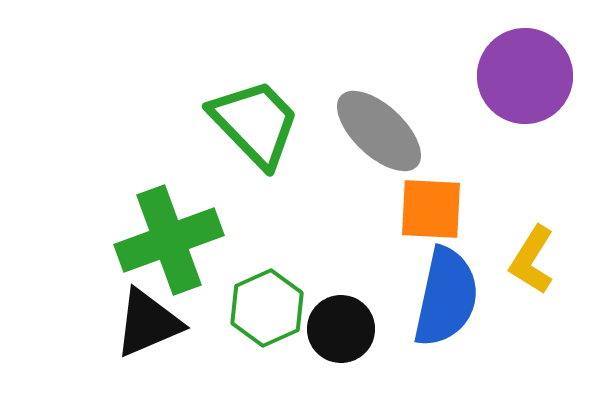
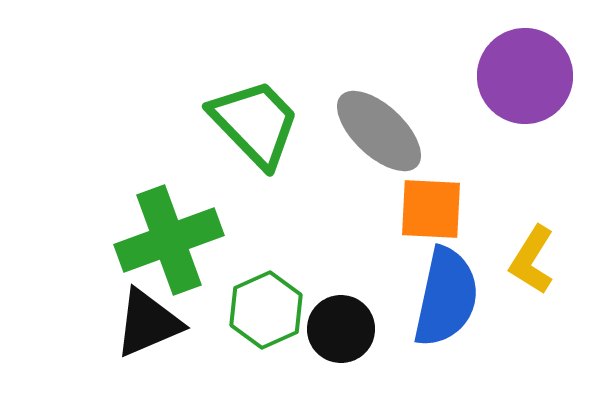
green hexagon: moved 1 px left, 2 px down
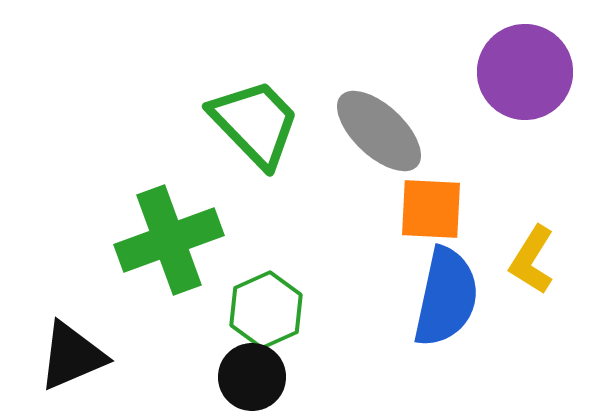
purple circle: moved 4 px up
black triangle: moved 76 px left, 33 px down
black circle: moved 89 px left, 48 px down
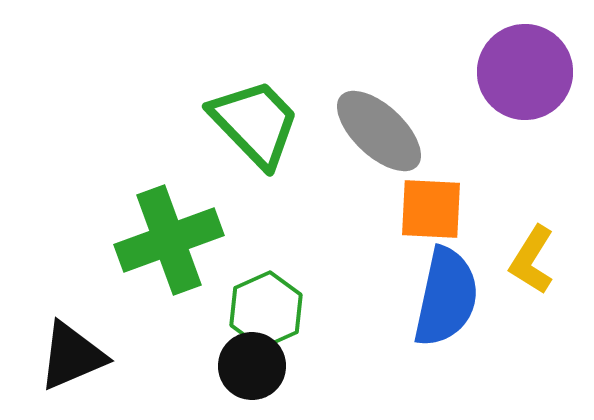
black circle: moved 11 px up
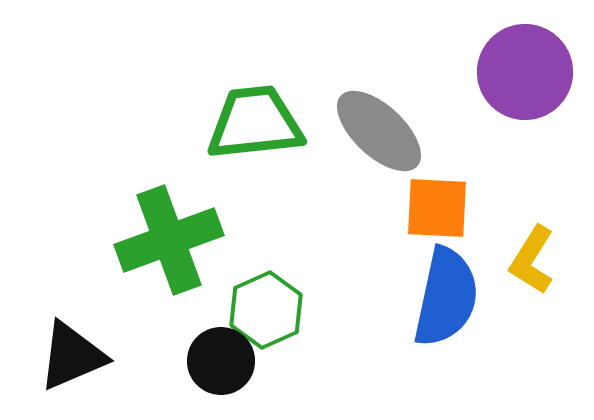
green trapezoid: rotated 52 degrees counterclockwise
orange square: moved 6 px right, 1 px up
black circle: moved 31 px left, 5 px up
